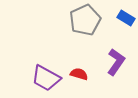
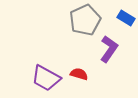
purple L-shape: moved 7 px left, 13 px up
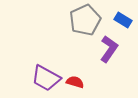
blue rectangle: moved 3 px left, 2 px down
red semicircle: moved 4 px left, 8 px down
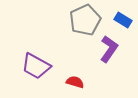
purple trapezoid: moved 10 px left, 12 px up
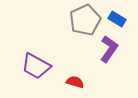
blue rectangle: moved 6 px left, 1 px up
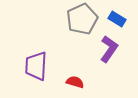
gray pentagon: moved 3 px left, 1 px up
purple trapezoid: rotated 64 degrees clockwise
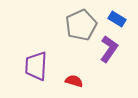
gray pentagon: moved 1 px left, 6 px down
red semicircle: moved 1 px left, 1 px up
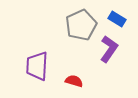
purple trapezoid: moved 1 px right
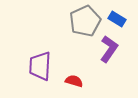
gray pentagon: moved 4 px right, 4 px up
purple trapezoid: moved 3 px right
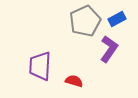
blue rectangle: rotated 60 degrees counterclockwise
